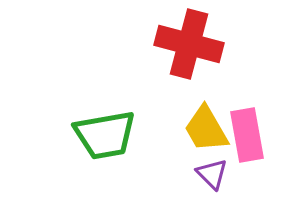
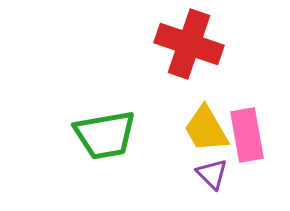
red cross: rotated 4 degrees clockwise
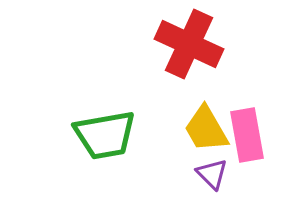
red cross: rotated 6 degrees clockwise
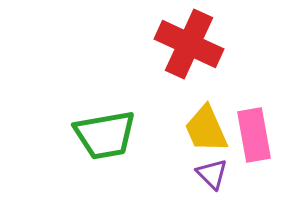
yellow trapezoid: rotated 6 degrees clockwise
pink rectangle: moved 7 px right
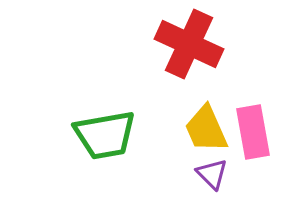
pink rectangle: moved 1 px left, 3 px up
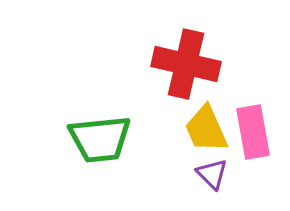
red cross: moved 3 px left, 20 px down; rotated 12 degrees counterclockwise
green trapezoid: moved 5 px left, 4 px down; rotated 4 degrees clockwise
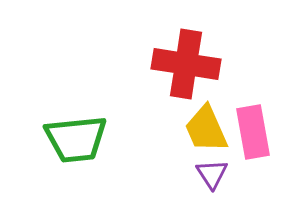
red cross: rotated 4 degrees counterclockwise
green trapezoid: moved 24 px left
purple triangle: rotated 12 degrees clockwise
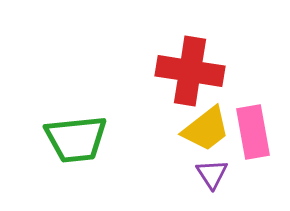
red cross: moved 4 px right, 7 px down
yellow trapezoid: rotated 104 degrees counterclockwise
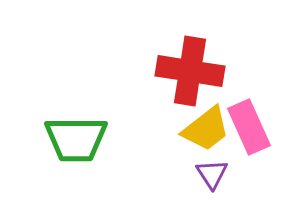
pink rectangle: moved 4 px left, 5 px up; rotated 14 degrees counterclockwise
green trapezoid: rotated 6 degrees clockwise
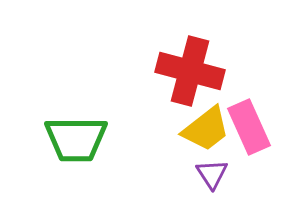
red cross: rotated 6 degrees clockwise
